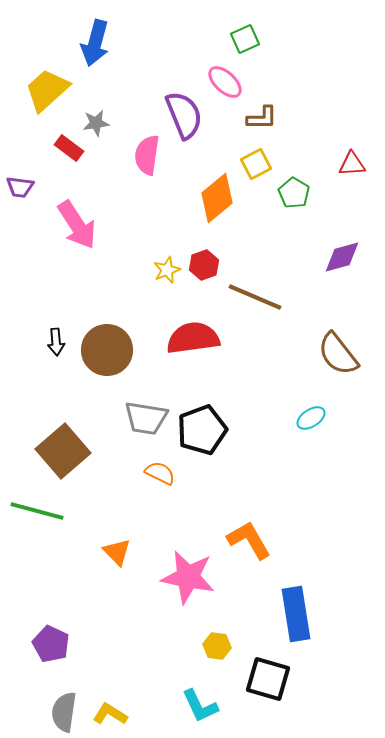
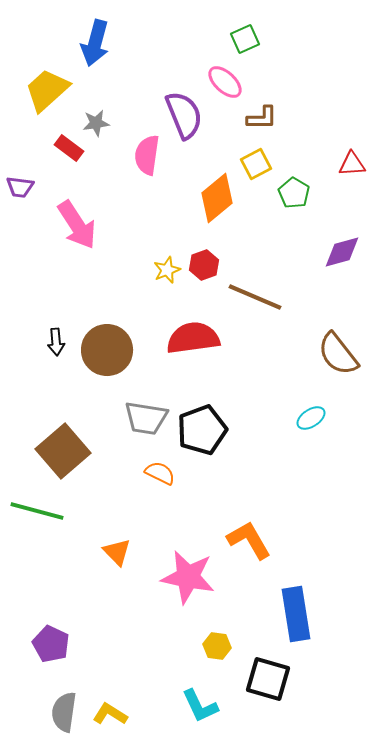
purple diamond: moved 5 px up
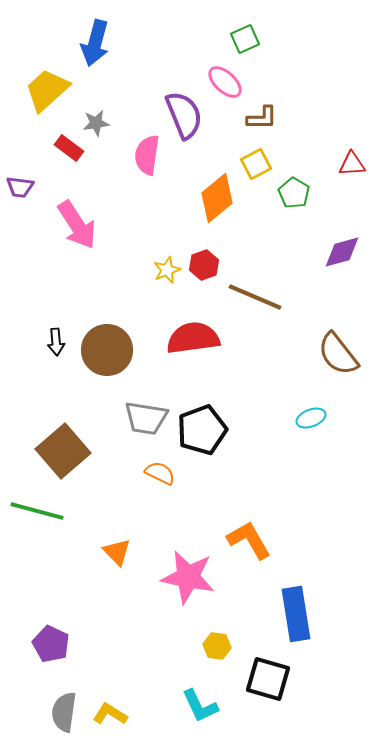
cyan ellipse: rotated 12 degrees clockwise
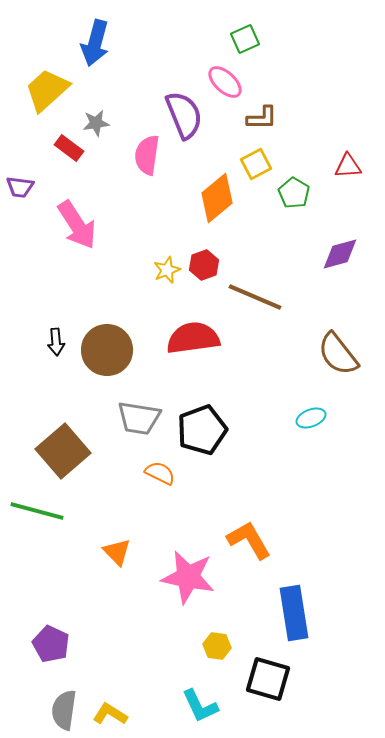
red triangle: moved 4 px left, 2 px down
purple diamond: moved 2 px left, 2 px down
gray trapezoid: moved 7 px left
blue rectangle: moved 2 px left, 1 px up
gray semicircle: moved 2 px up
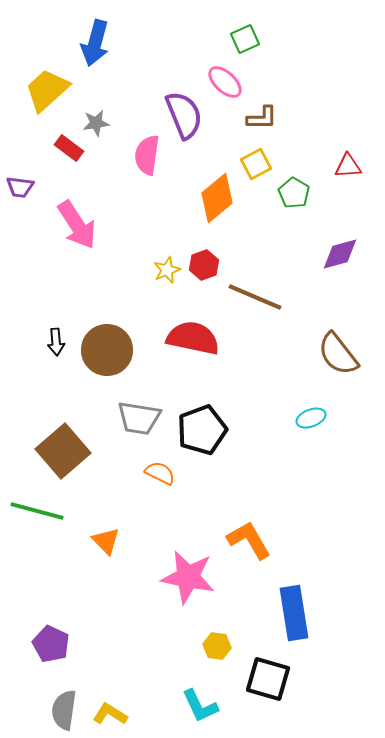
red semicircle: rotated 20 degrees clockwise
orange triangle: moved 11 px left, 11 px up
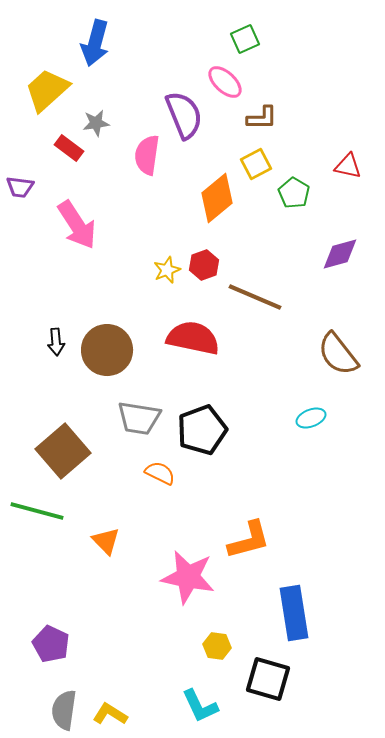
red triangle: rotated 16 degrees clockwise
orange L-shape: rotated 105 degrees clockwise
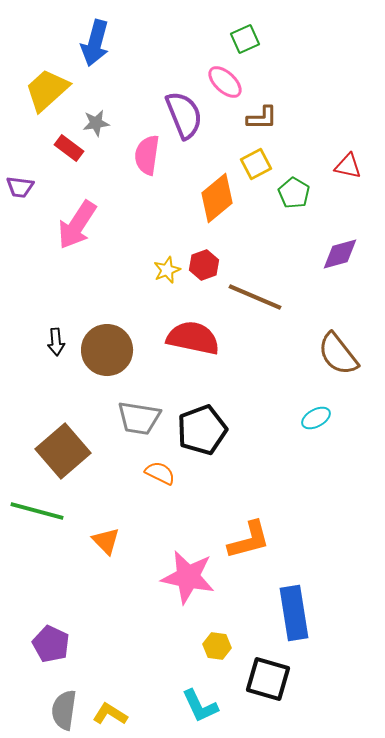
pink arrow: rotated 66 degrees clockwise
cyan ellipse: moved 5 px right; rotated 8 degrees counterclockwise
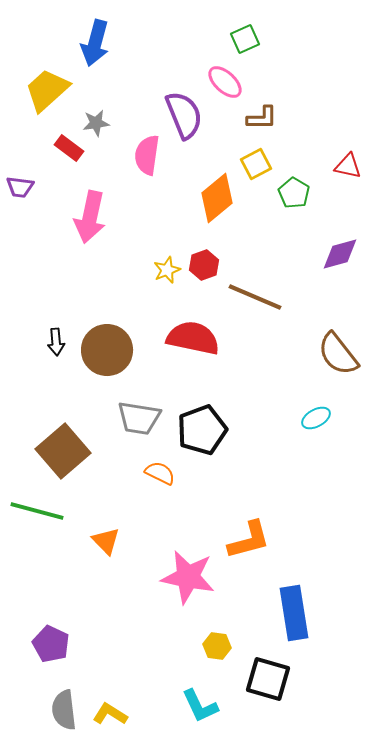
pink arrow: moved 13 px right, 8 px up; rotated 21 degrees counterclockwise
gray semicircle: rotated 15 degrees counterclockwise
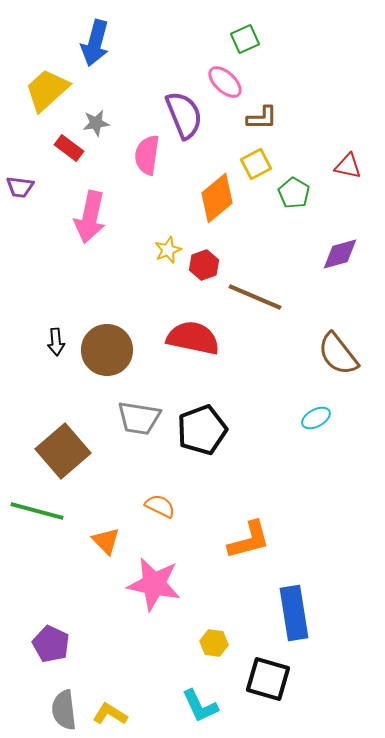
yellow star: moved 1 px right, 20 px up
orange semicircle: moved 33 px down
pink star: moved 34 px left, 7 px down
yellow hexagon: moved 3 px left, 3 px up
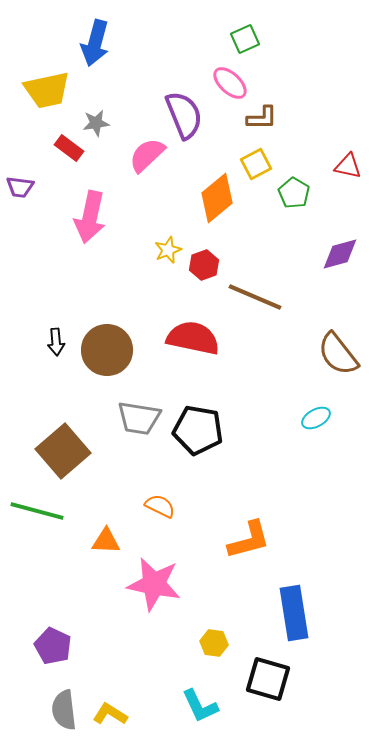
pink ellipse: moved 5 px right, 1 px down
yellow trapezoid: rotated 150 degrees counterclockwise
pink semicircle: rotated 39 degrees clockwise
black pentagon: moved 4 px left; rotated 30 degrees clockwise
orange triangle: rotated 44 degrees counterclockwise
purple pentagon: moved 2 px right, 2 px down
